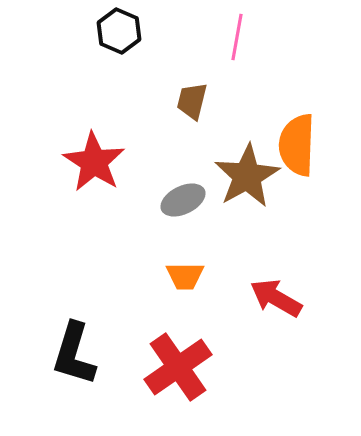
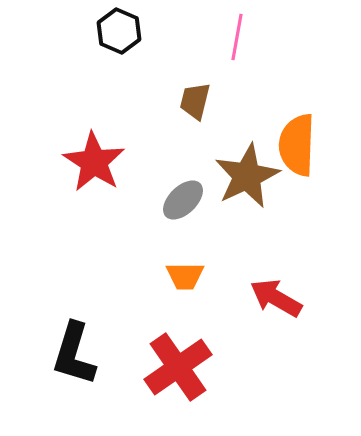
brown trapezoid: moved 3 px right
brown star: rotated 4 degrees clockwise
gray ellipse: rotated 18 degrees counterclockwise
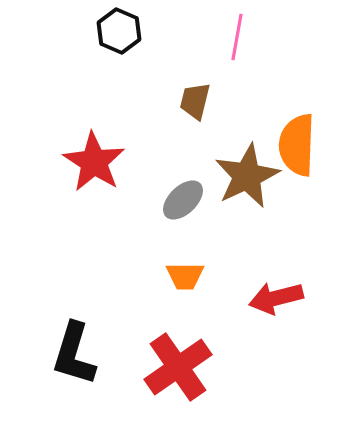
red arrow: rotated 44 degrees counterclockwise
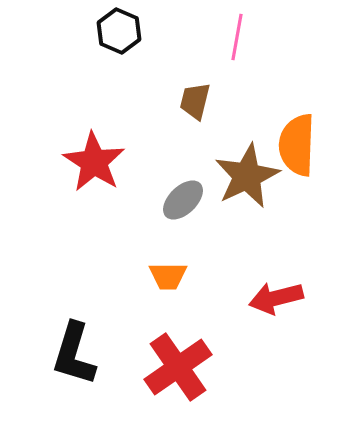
orange trapezoid: moved 17 px left
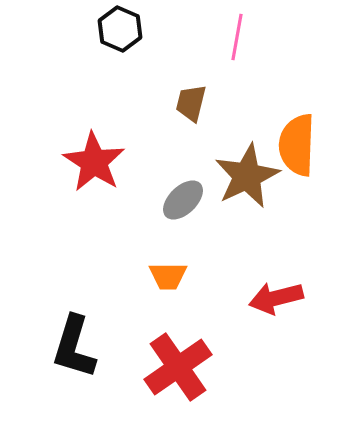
black hexagon: moved 1 px right, 2 px up
brown trapezoid: moved 4 px left, 2 px down
black L-shape: moved 7 px up
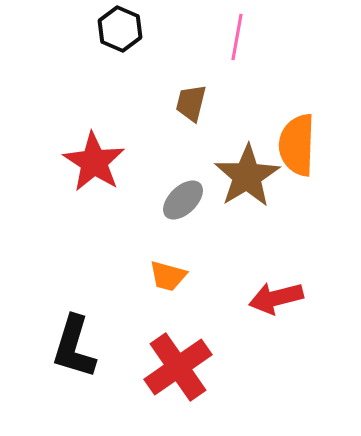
brown star: rotated 6 degrees counterclockwise
orange trapezoid: rotated 15 degrees clockwise
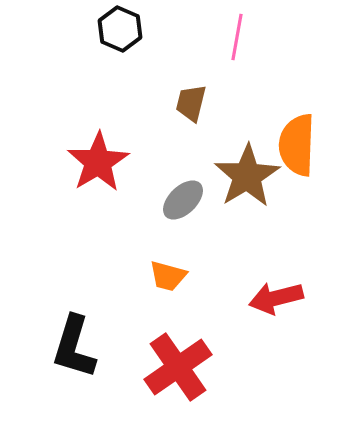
red star: moved 4 px right; rotated 8 degrees clockwise
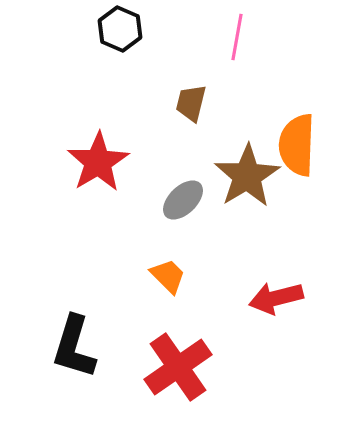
orange trapezoid: rotated 150 degrees counterclockwise
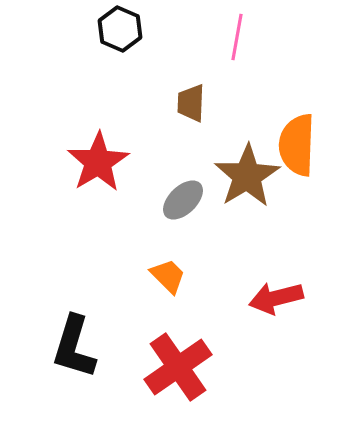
brown trapezoid: rotated 12 degrees counterclockwise
